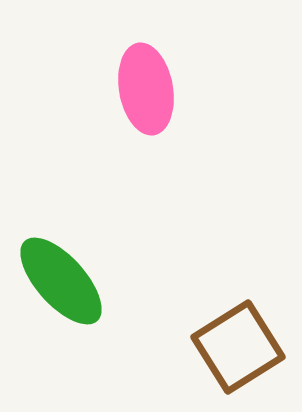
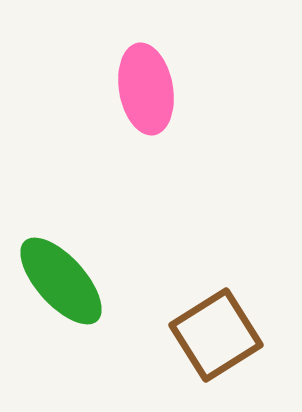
brown square: moved 22 px left, 12 px up
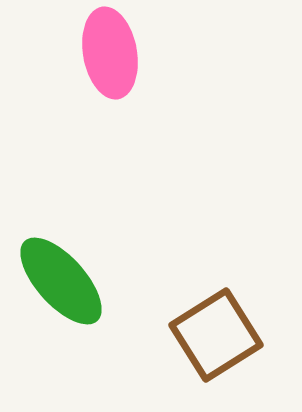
pink ellipse: moved 36 px left, 36 px up
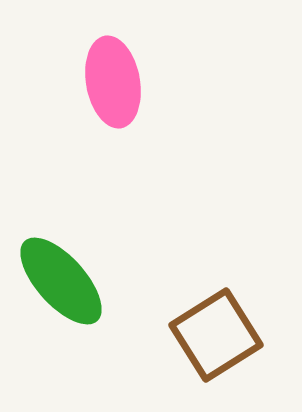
pink ellipse: moved 3 px right, 29 px down
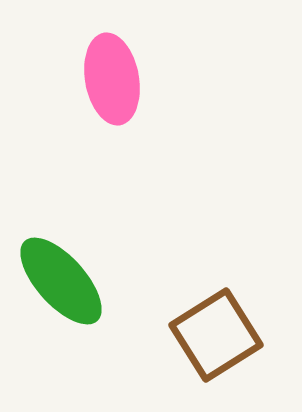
pink ellipse: moved 1 px left, 3 px up
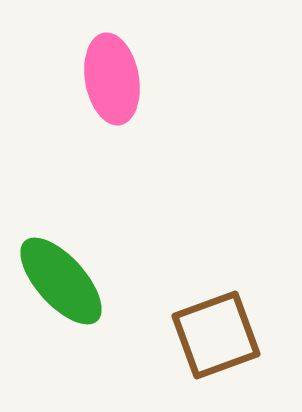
brown square: rotated 12 degrees clockwise
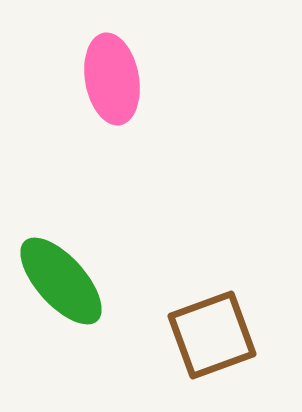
brown square: moved 4 px left
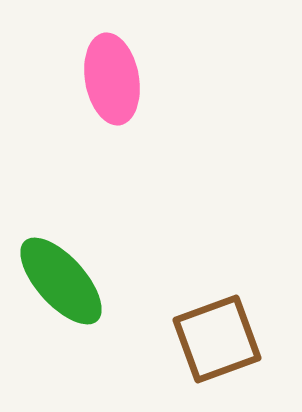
brown square: moved 5 px right, 4 px down
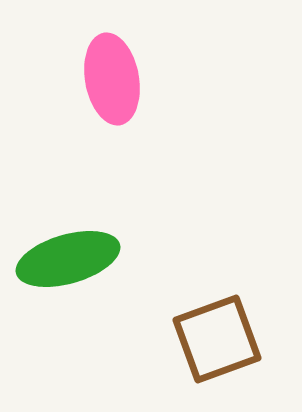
green ellipse: moved 7 px right, 22 px up; rotated 64 degrees counterclockwise
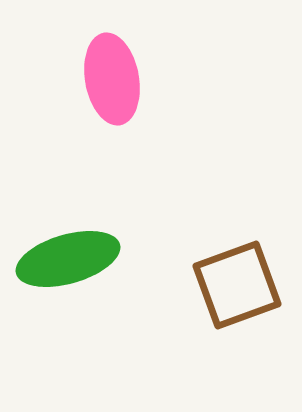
brown square: moved 20 px right, 54 px up
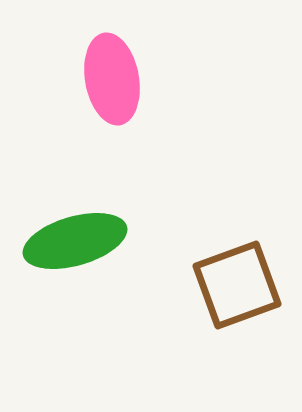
green ellipse: moved 7 px right, 18 px up
